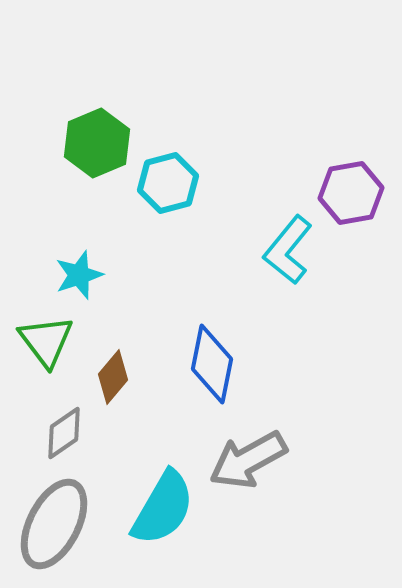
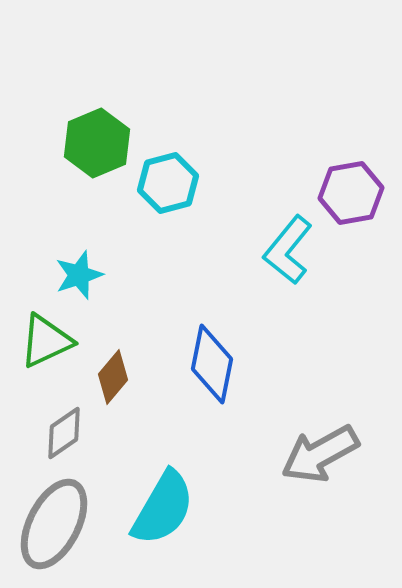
green triangle: rotated 42 degrees clockwise
gray arrow: moved 72 px right, 6 px up
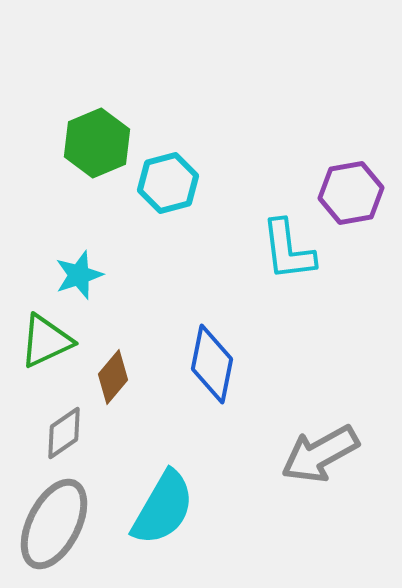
cyan L-shape: rotated 46 degrees counterclockwise
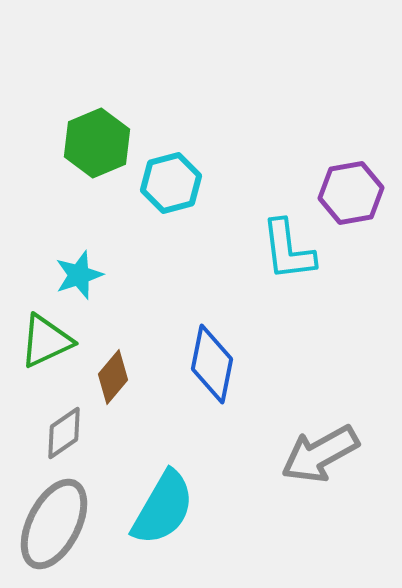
cyan hexagon: moved 3 px right
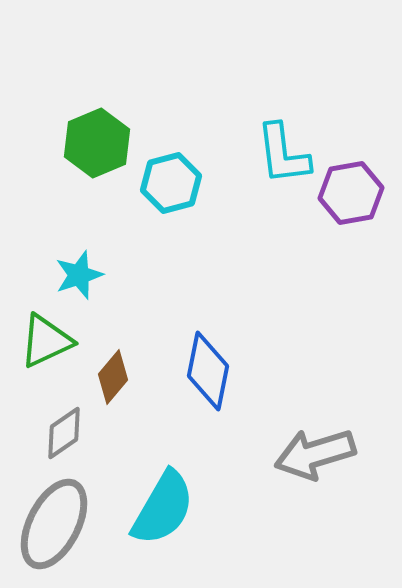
cyan L-shape: moved 5 px left, 96 px up
blue diamond: moved 4 px left, 7 px down
gray arrow: moved 5 px left; rotated 12 degrees clockwise
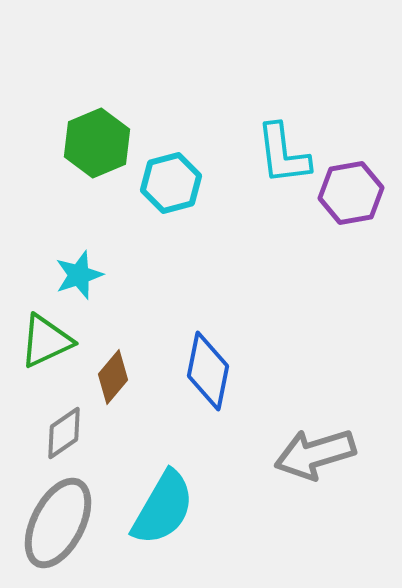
gray ellipse: moved 4 px right, 1 px up
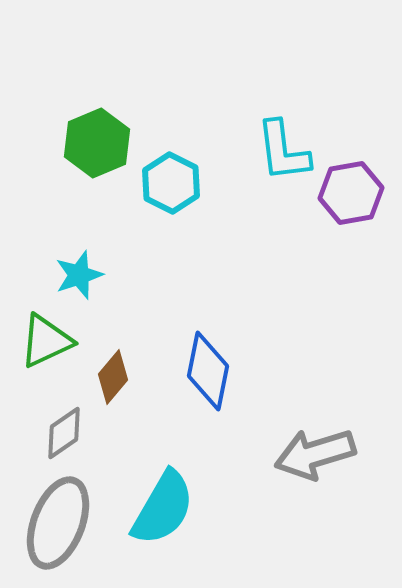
cyan L-shape: moved 3 px up
cyan hexagon: rotated 18 degrees counterclockwise
gray ellipse: rotated 6 degrees counterclockwise
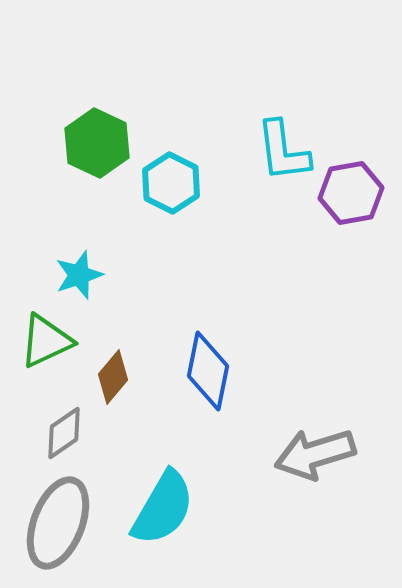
green hexagon: rotated 12 degrees counterclockwise
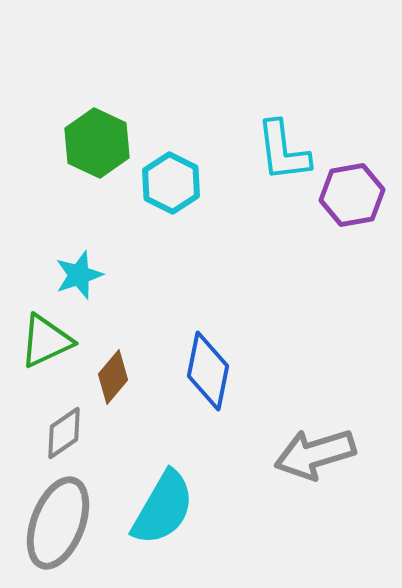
purple hexagon: moved 1 px right, 2 px down
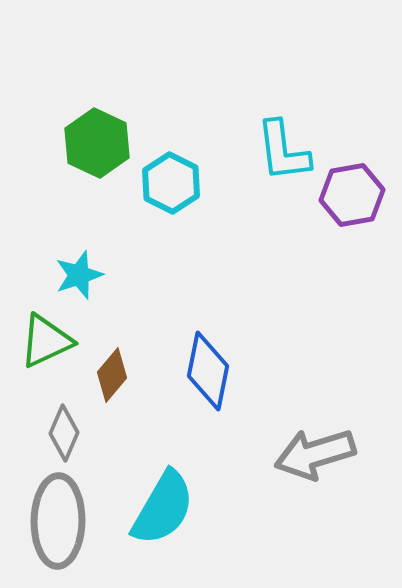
brown diamond: moved 1 px left, 2 px up
gray diamond: rotated 32 degrees counterclockwise
gray ellipse: moved 2 px up; rotated 20 degrees counterclockwise
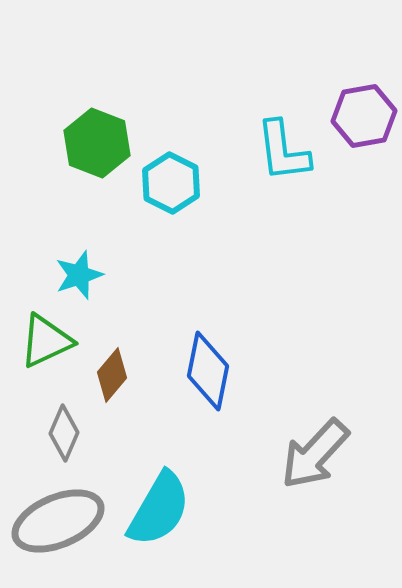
green hexagon: rotated 4 degrees counterclockwise
purple hexagon: moved 12 px right, 79 px up
gray arrow: rotated 30 degrees counterclockwise
cyan semicircle: moved 4 px left, 1 px down
gray ellipse: rotated 66 degrees clockwise
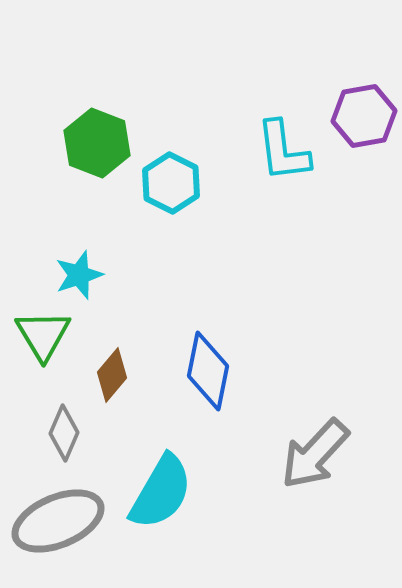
green triangle: moved 3 px left, 6 px up; rotated 36 degrees counterclockwise
cyan semicircle: moved 2 px right, 17 px up
